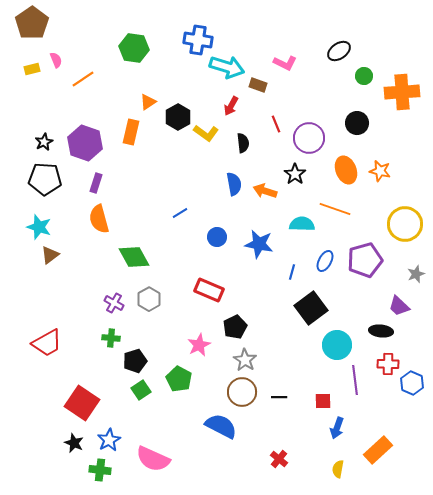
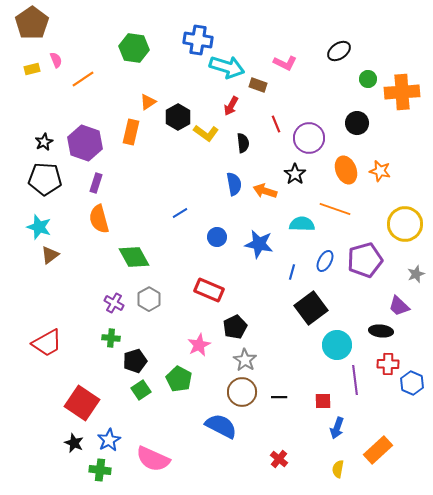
green circle at (364, 76): moved 4 px right, 3 px down
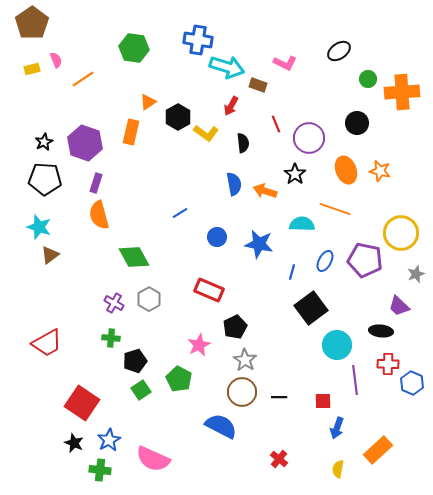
orange semicircle at (99, 219): moved 4 px up
yellow circle at (405, 224): moved 4 px left, 9 px down
purple pentagon at (365, 260): rotated 28 degrees clockwise
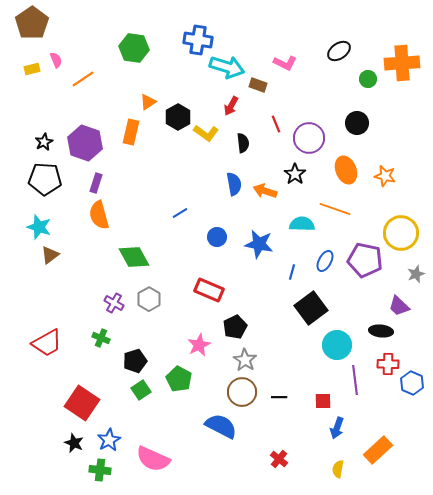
orange cross at (402, 92): moved 29 px up
orange star at (380, 171): moved 5 px right, 5 px down
green cross at (111, 338): moved 10 px left; rotated 18 degrees clockwise
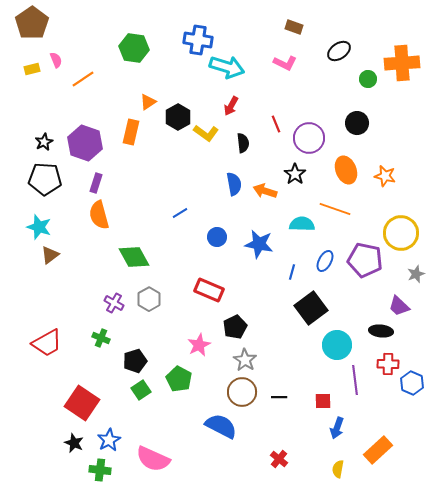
brown rectangle at (258, 85): moved 36 px right, 58 px up
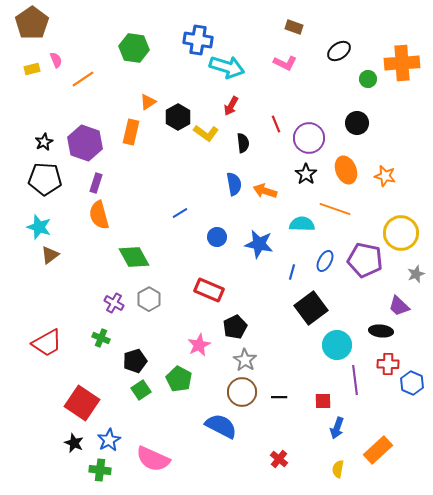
black star at (295, 174): moved 11 px right
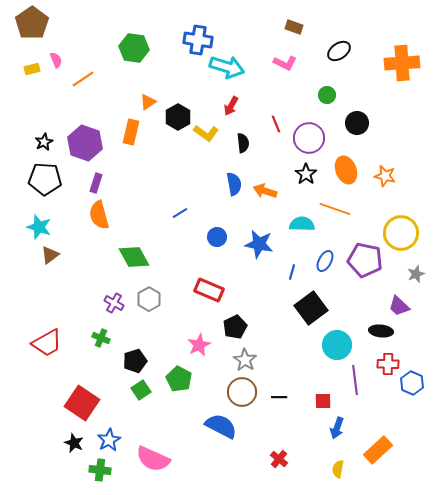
green circle at (368, 79): moved 41 px left, 16 px down
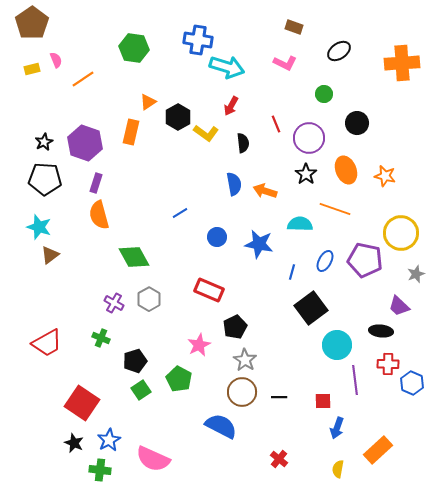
green circle at (327, 95): moved 3 px left, 1 px up
cyan semicircle at (302, 224): moved 2 px left
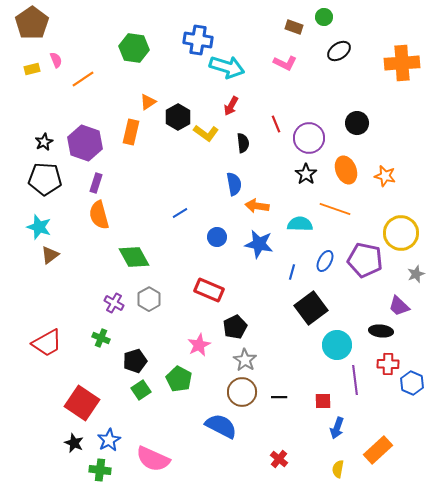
green circle at (324, 94): moved 77 px up
orange arrow at (265, 191): moved 8 px left, 15 px down; rotated 10 degrees counterclockwise
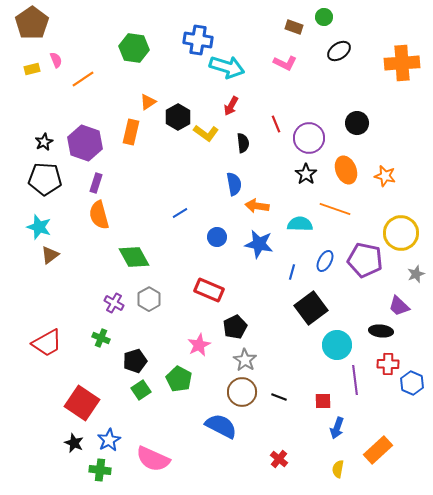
black line at (279, 397): rotated 21 degrees clockwise
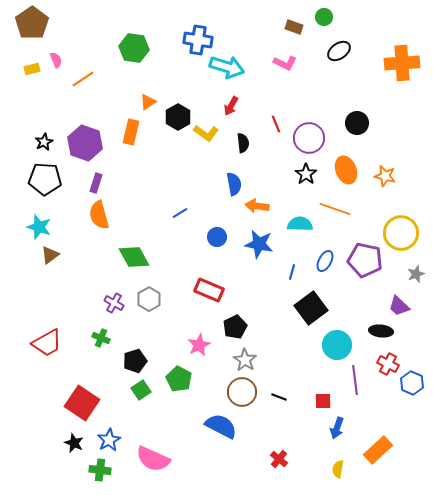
red cross at (388, 364): rotated 25 degrees clockwise
